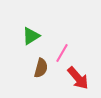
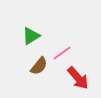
pink line: rotated 24 degrees clockwise
brown semicircle: moved 2 px left, 2 px up; rotated 24 degrees clockwise
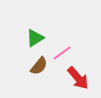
green triangle: moved 4 px right, 2 px down
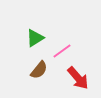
pink line: moved 2 px up
brown semicircle: moved 4 px down
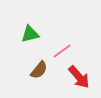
green triangle: moved 5 px left, 4 px up; rotated 18 degrees clockwise
red arrow: moved 1 px right, 1 px up
